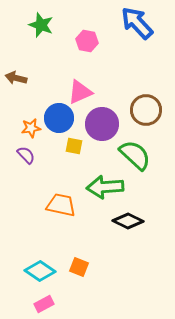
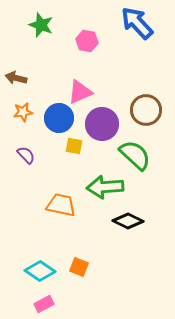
orange star: moved 8 px left, 16 px up
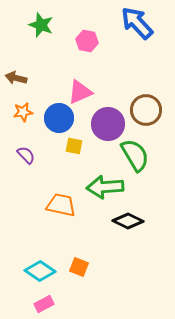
purple circle: moved 6 px right
green semicircle: rotated 16 degrees clockwise
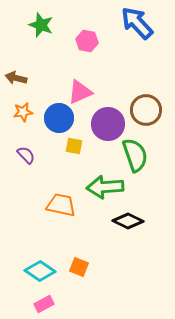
green semicircle: rotated 12 degrees clockwise
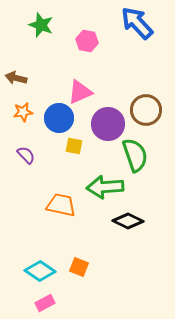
pink rectangle: moved 1 px right, 1 px up
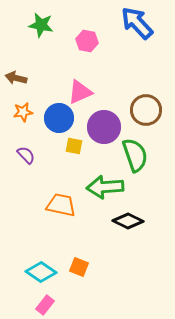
green star: rotated 10 degrees counterclockwise
purple circle: moved 4 px left, 3 px down
cyan diamond: moved 1 px right, 1 px down
pink rectangle: moved 2 px down; rotated 24 degrees counterclockwise
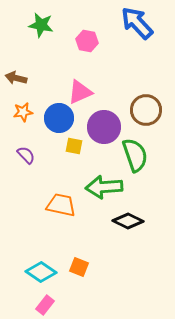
green arrow: moved 1 px left
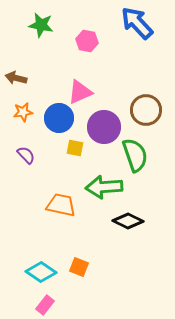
yellow square: moved 1 px right, 2 px down
